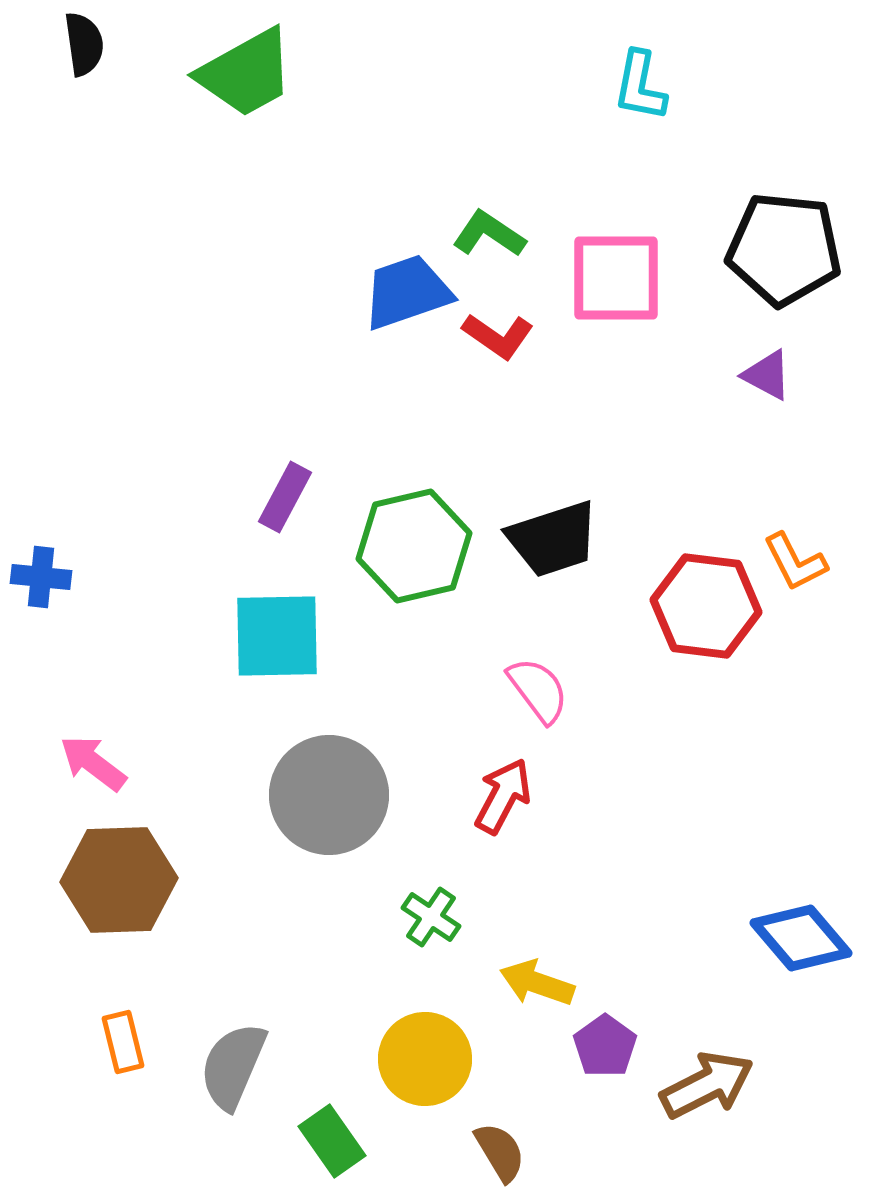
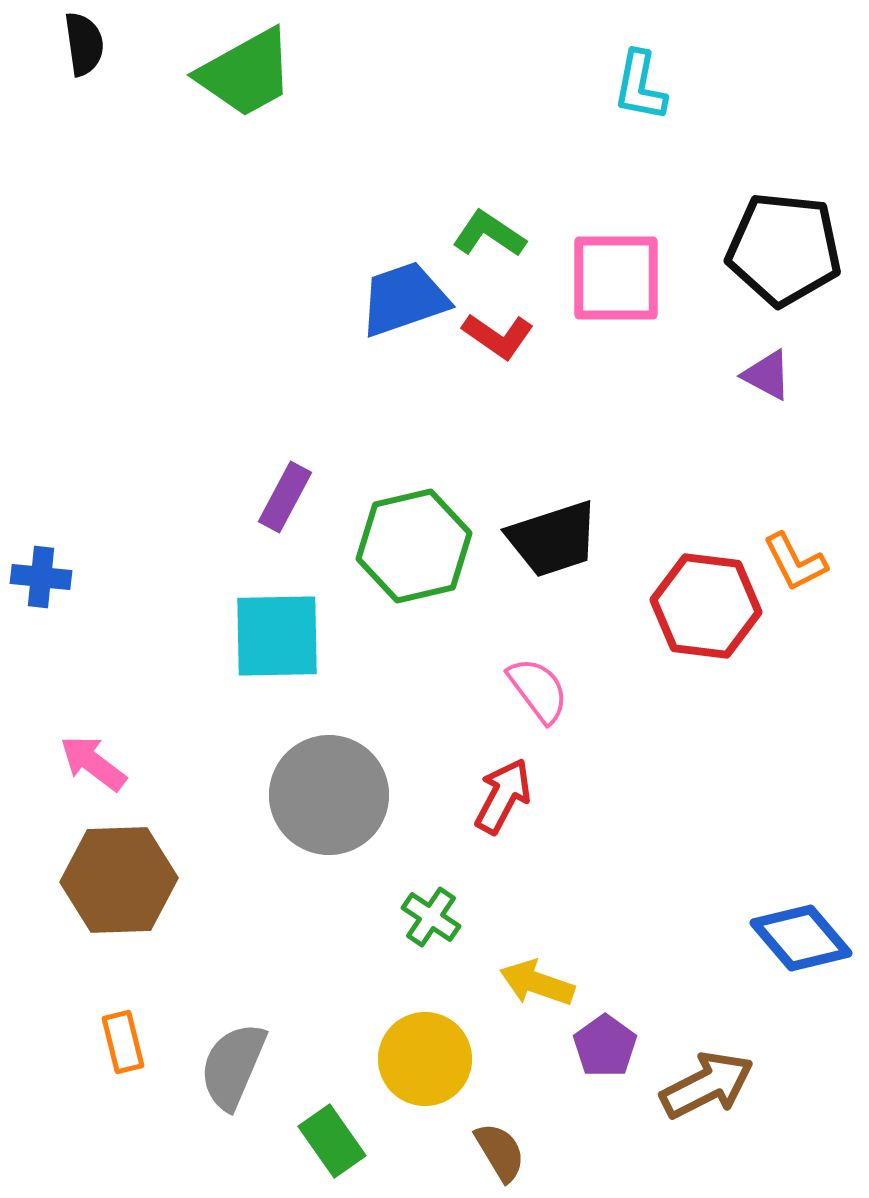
blue trapezoid: moved 3 px left, 7 px down
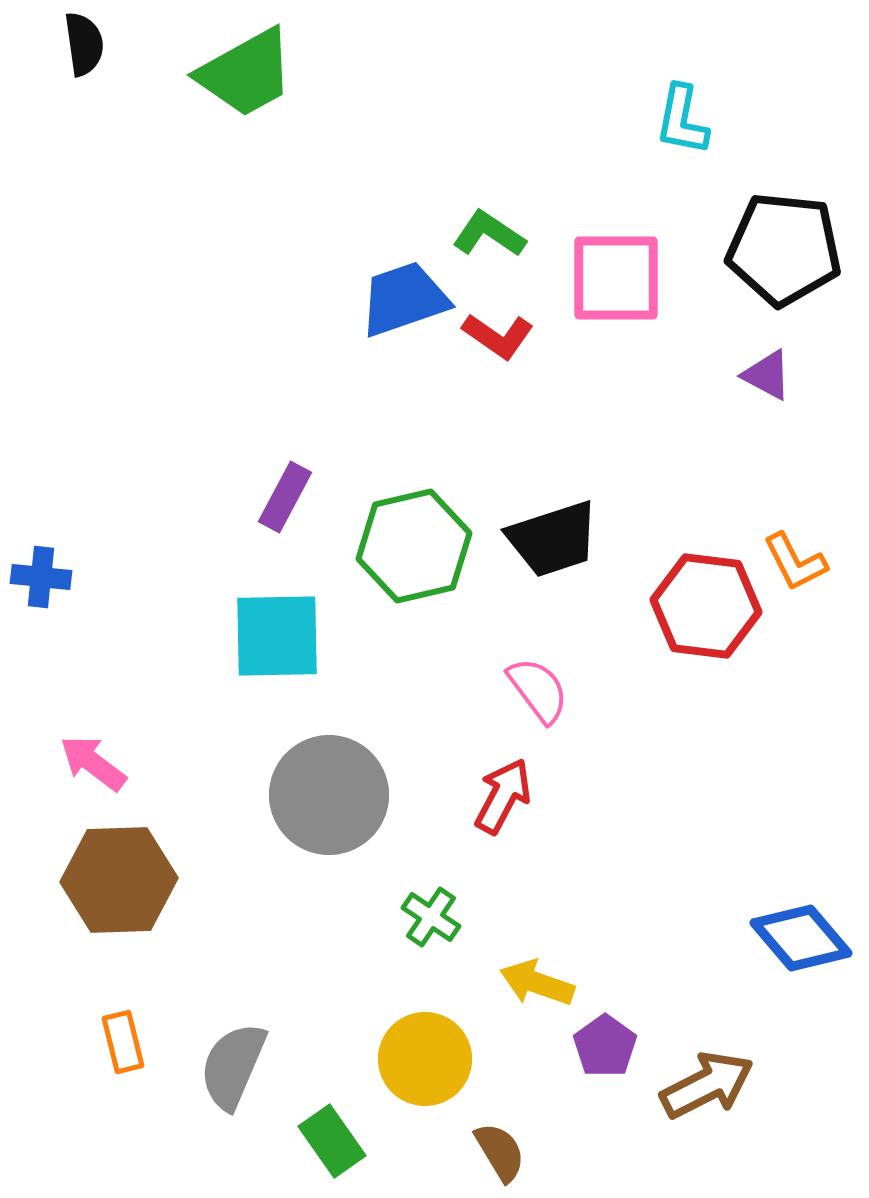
cyan L-shape: moved 42 px right, 34 px down
